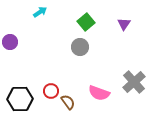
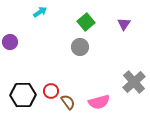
pink semicircle: moved 9 px down; rotated 35 degrees counterclockwise
black hexagon: moved 3 px right, 4 px up
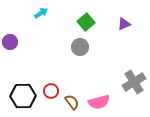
cyan arrow: moved 1 px right, 1 px down
purple triangle: rotated 32 degrees clockwise
gray cross: rotated 10 degrees clockwise
black hexagon: moved 1 px down
brown semicircle: moved 4 px right
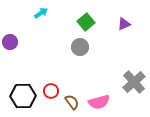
gray cross: rotated 10 degrees counterclockwise
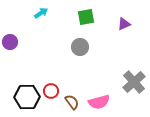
green square: moved 5 px up; rotated 30 degrees clockwise
black hexagon: moved 4 px right, 1 px down
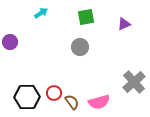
red circle: moved 3 px right, 2 px down
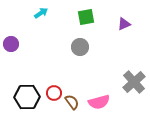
purple circle: moved 1 px right, 2 px down
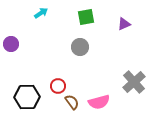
red circle: moved 4 px right, 7 px up
